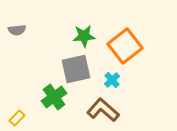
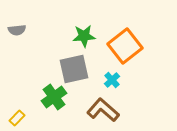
gray square: moved 2 px left
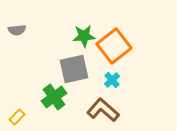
orange square: moved 11 px left
yellow rectangle: moved 1 px up
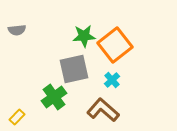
orange square: moved 1 px right, 1 px up
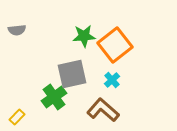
gray square: moved 2 px left, 5 px down
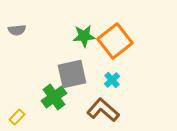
orange square: moved 4 px up
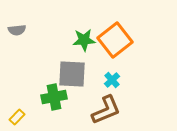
green star: moved 4 px down
orange square: moved 1 px up
gray square: rotated 16 degrees clockwise
green cross: rotated 25 degrees clockwise
brown L-shape: moved 3 px right; rotated 116 degrees clockwise
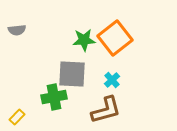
orange square: moved 2 px up
brown L-shape: rotated 8 degrees clockwise
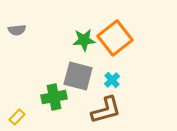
gray square: moved 6 px right, 2 px down; rotated 12 degrees clockwise
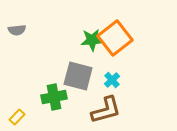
green star: moved 8 px right
